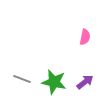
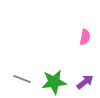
green star: rotated 20 degrees counterclockwise
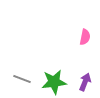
purple arrow: rotated 30 degrees counterclockwise
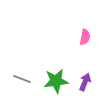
green star: moved 2 px right, 1 px up
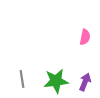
gray line: rotated 60 degrees clockwise
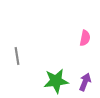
pink semicircle: moved 1 px down
gray line: moved 5 px left, 23 px up
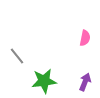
gray line: rotated 30 degrees counterclockwise
green star: moved 12 px left
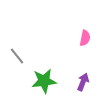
purple arrow: moved 2 px left
